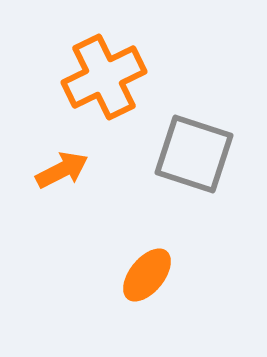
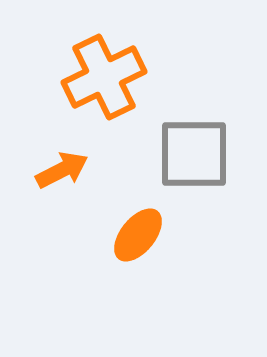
gray square: rotated 18 degrees counterclockwise
orange ellipse: moved 9 px left, 40 px up
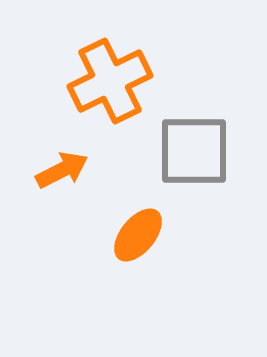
orange cross: moved 6 px right, 4 px down
gray square: moved 3 px up
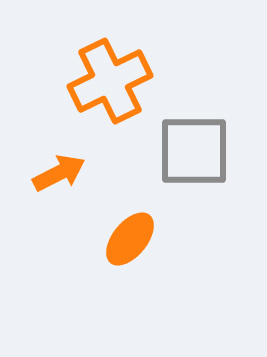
orange arrow: moved 3 px left, 3 px down
orange ellipse: moved 8 px left, 4 px down
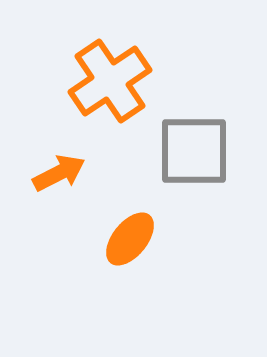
orange cross: rotated 8 degrees counterclockwise
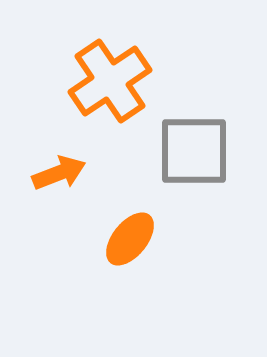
orange arrow: rotated 6 degrees clockwise
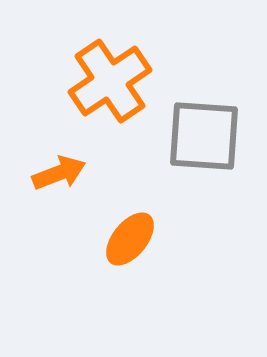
gray square: moved 10 px right, 15 px up; rotated 4 degrees clockwise
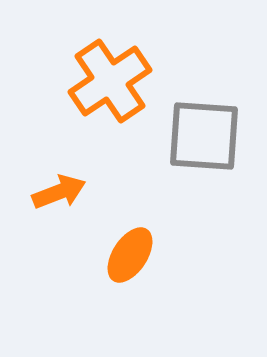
orange arrow: moved 19 px down
orange ellipse: moved 16 px down; rotated 6 degrees counterclockwise
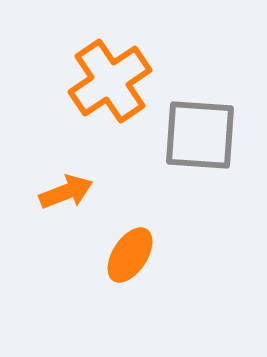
gray square: moved 4 px left, 1 px up
orange arrow: moved 7 px right
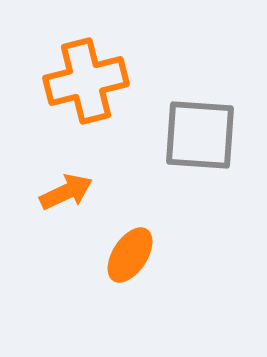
orange cross: moved 24 px left; rotated 20 degrees clockwise
orange arrow: rotated 4 degrees counterclockwise
